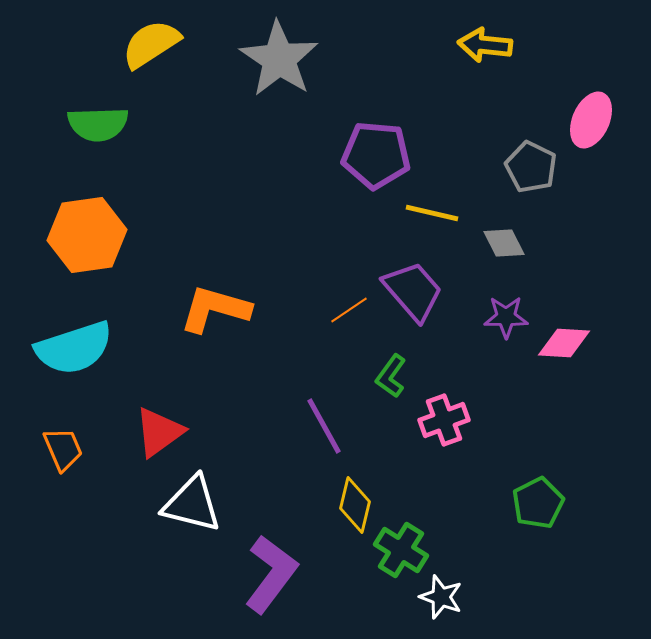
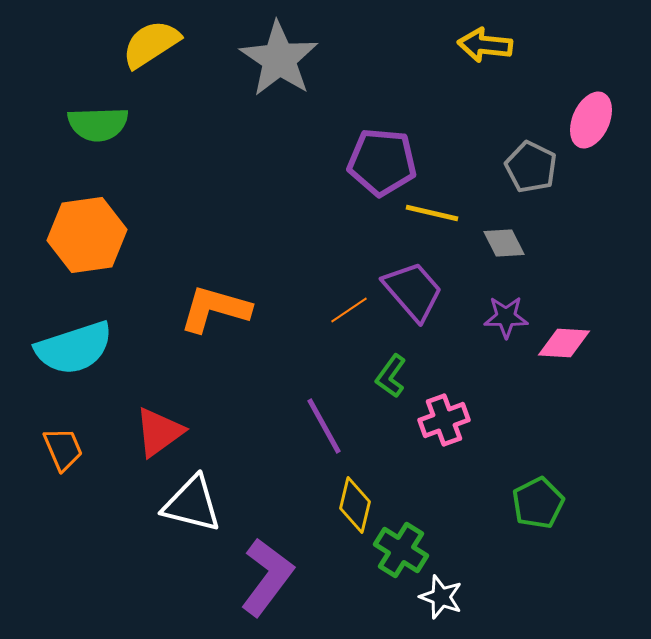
purple pentagon: moved 6 px right, 7 px down
purple L-shape: moved 4 px left, 3 px down
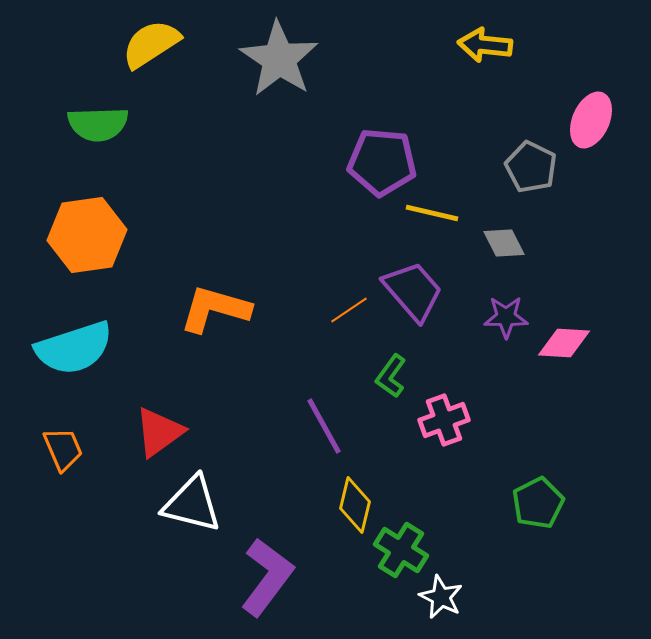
white star: rotated 6 degrees clockwise
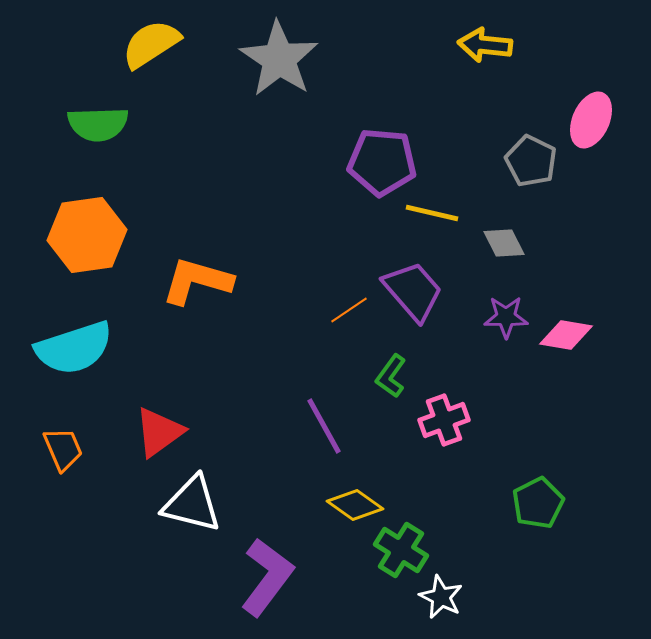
gray pentagon: moved 6 px up
orange L-shape: moved 18 px left, 28 px up
pink diamond: moved 2 px right, 8 px up; rotated 6 degrees clockwise
yellow diamond: rotated 68 degrees counterclockwise
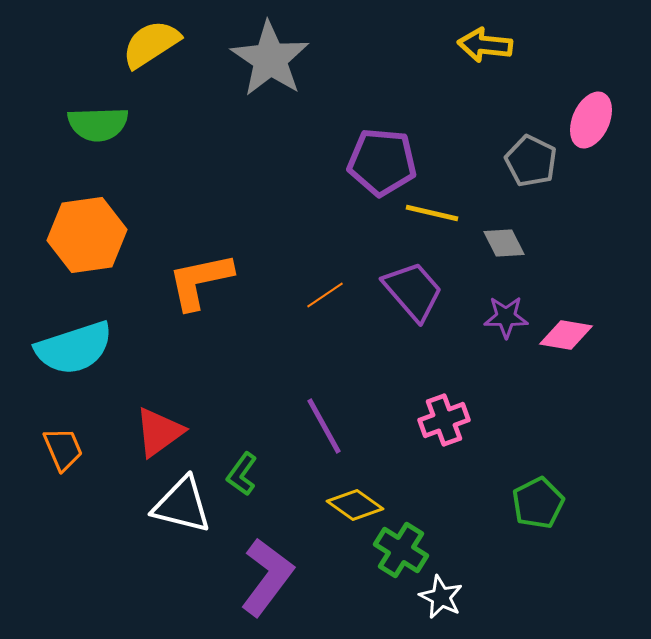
gray star: moved 9 px left
orange L-shape: moved 3 px right; rotated 28 degrees counterclockwise
orange line: moved 24 px left, 15 px up
green L-shape: moved 149 px left, 98 px down
white triangle: moved 10 px left, 1 px down
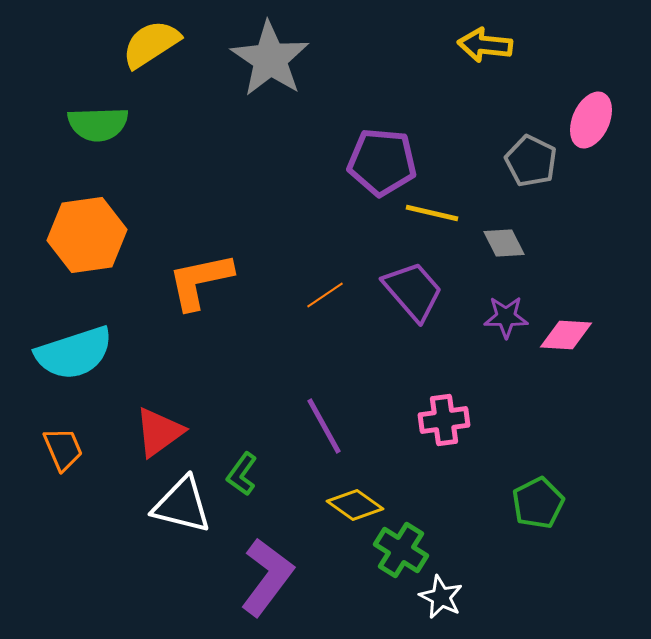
pink diamond: rotated 6 degrees counterclockwise
cyan semicircle: moved 5 px down
pink cross: rotated 12 degrees clockwise
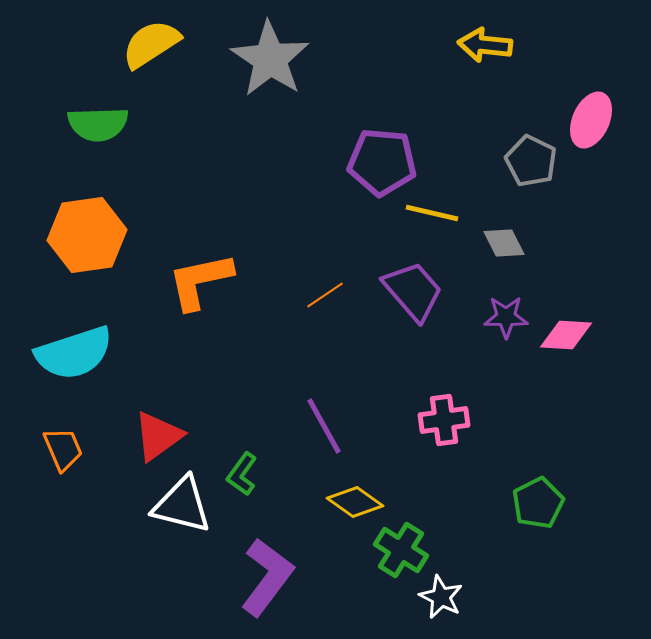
red triangle: moved 1 px left, 4 px down
yellow diamond: moved 3 px up
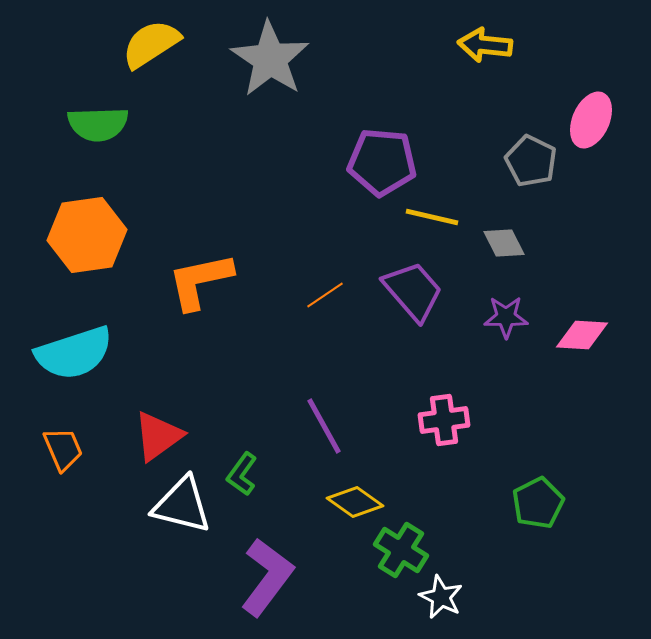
yellow line: moved 4 px down
pink diamond: moved 16 px right
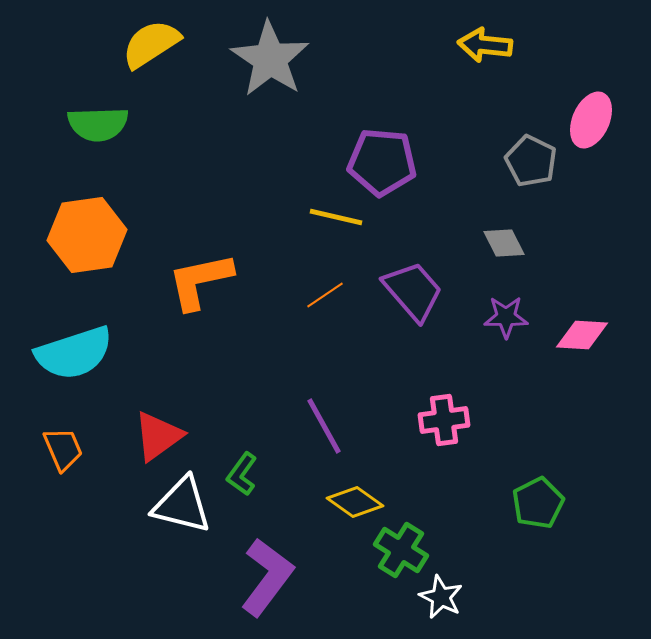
yellow line: moved 96 px left
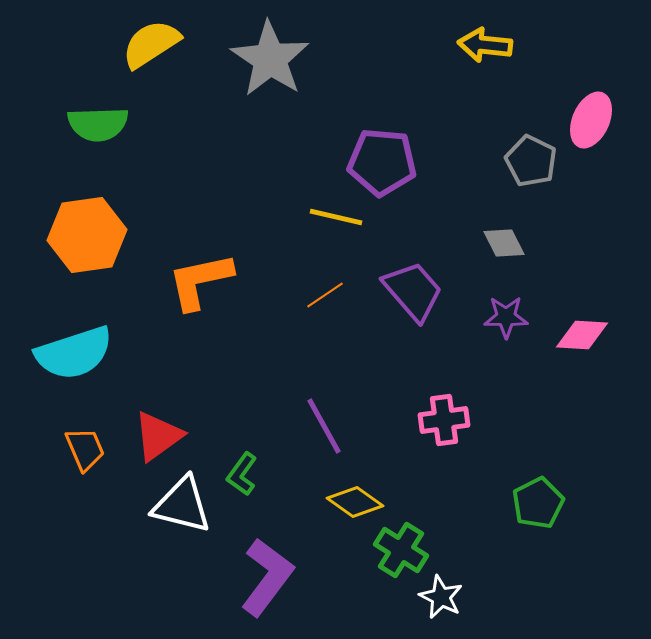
orange trapezoid: moved 22 px right
